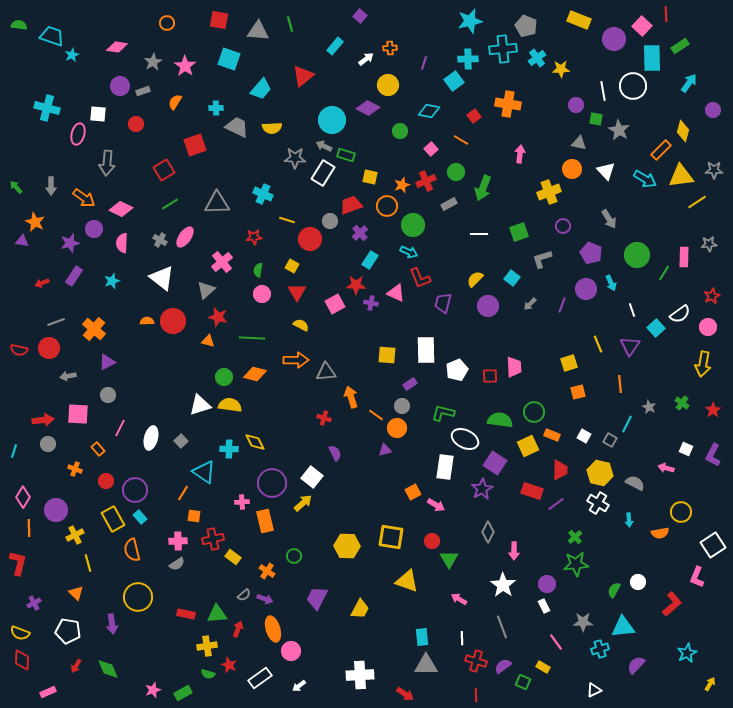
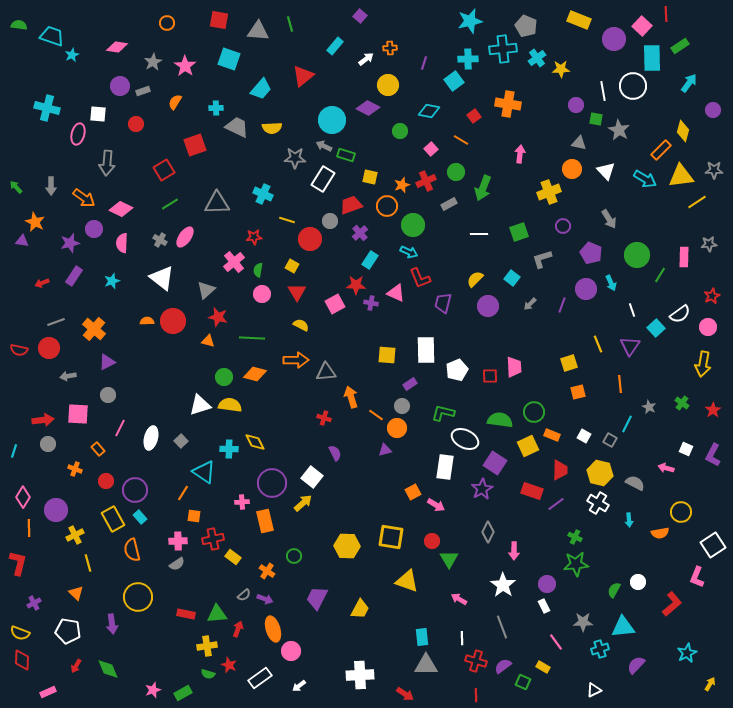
white rectangle at (323, 173): moved 6 px down
pink cross at (222, 262): moved 12 px right
green line at (664, 273): moved 4 px left, 2 px down
green cross at (575, 537): rotated 24 degrees counterclockwise
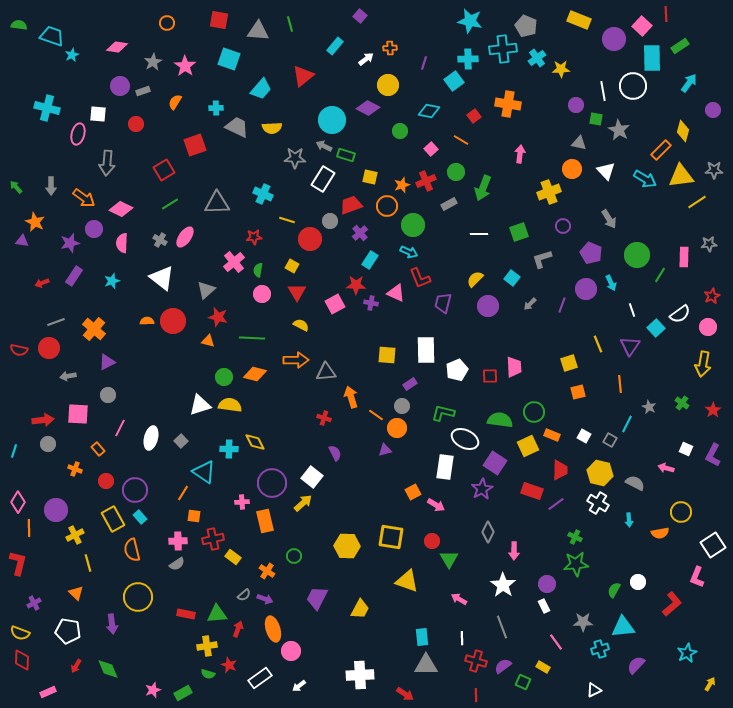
cyan star at (470, 21): rotated 25 degrees clockwise
pink diamond at (23, 497): moved 5 px left, 5 px down
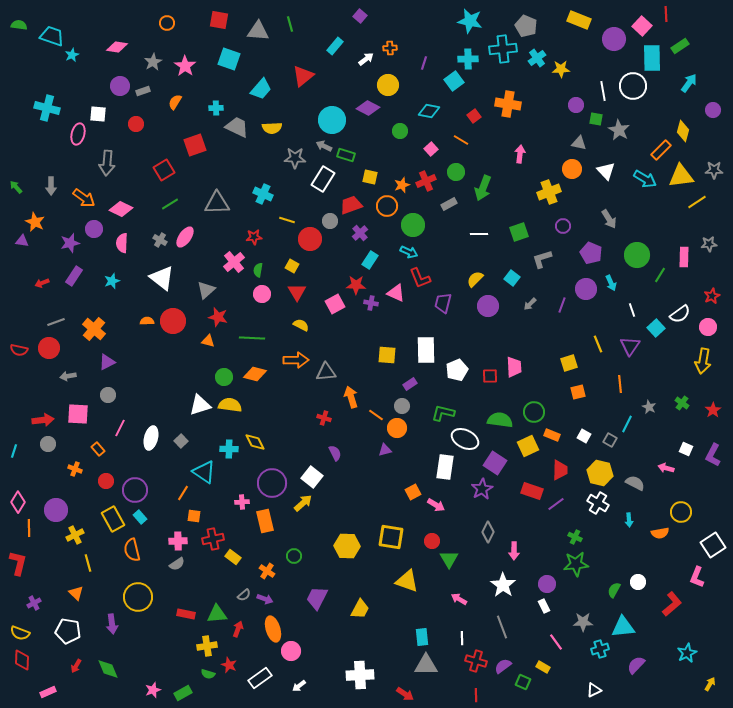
yellow arrow at (703, 364): moved 3 px up
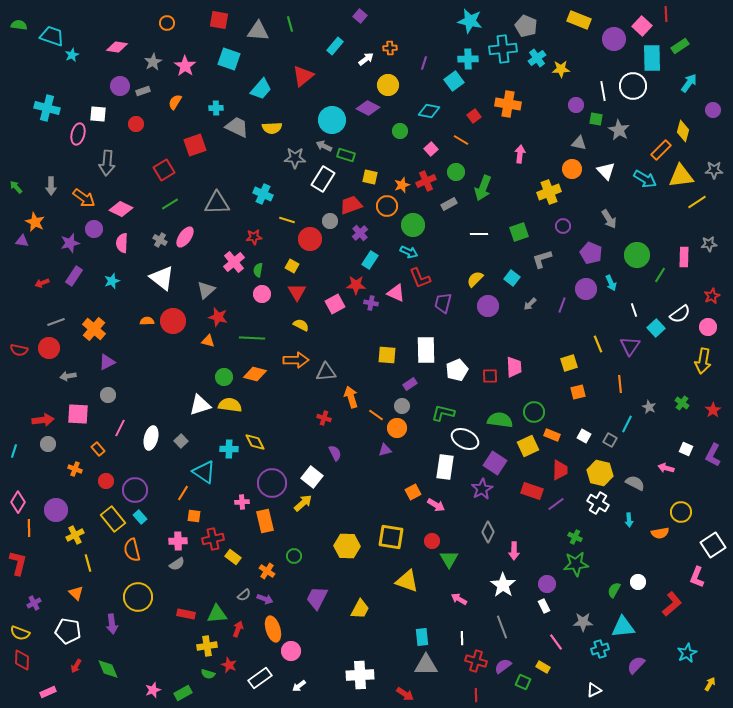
white line at (632, 310): moved 2 px right
yellow rectangle at (113, 519): rotated 10 degrees counterclockwise
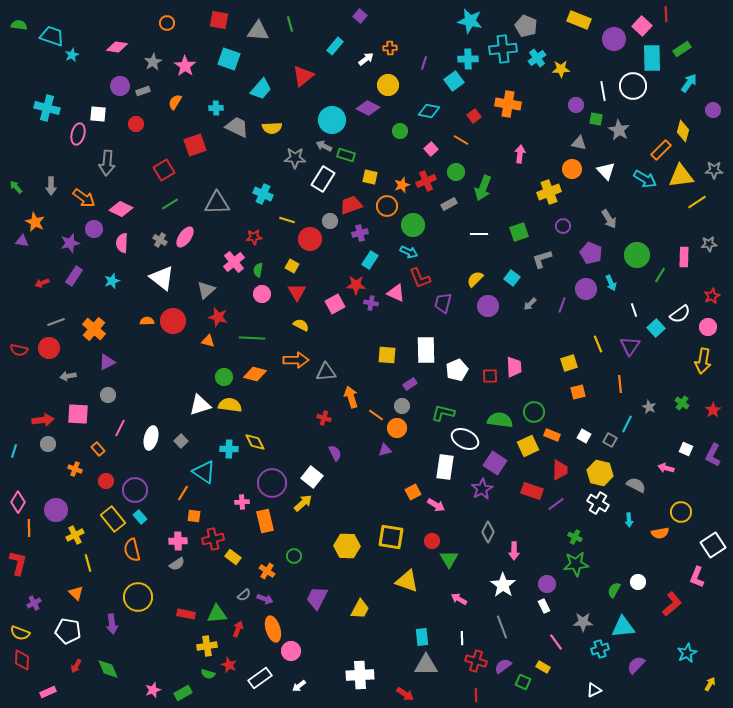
green rectangle at (680, 46): moved 2 px right, 3 px down
purple cross at (360, 233): rotated 28 degrees clockwise
gray semicircle at (635, 483): moved 1 px right, 2 px down
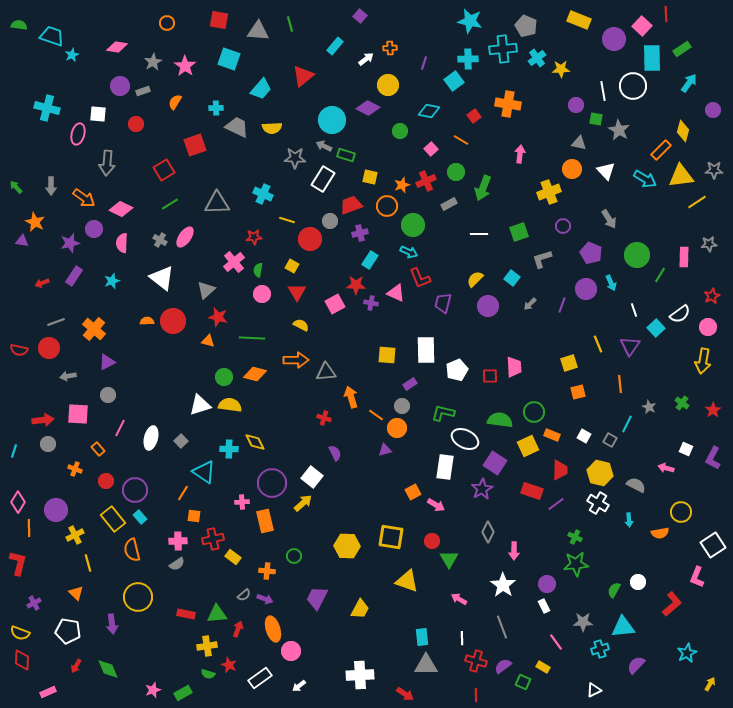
purple L-shape at (713, 455): moved 3 px down
orange cross at (267, 571): rotated 28 degrees counterclockwise
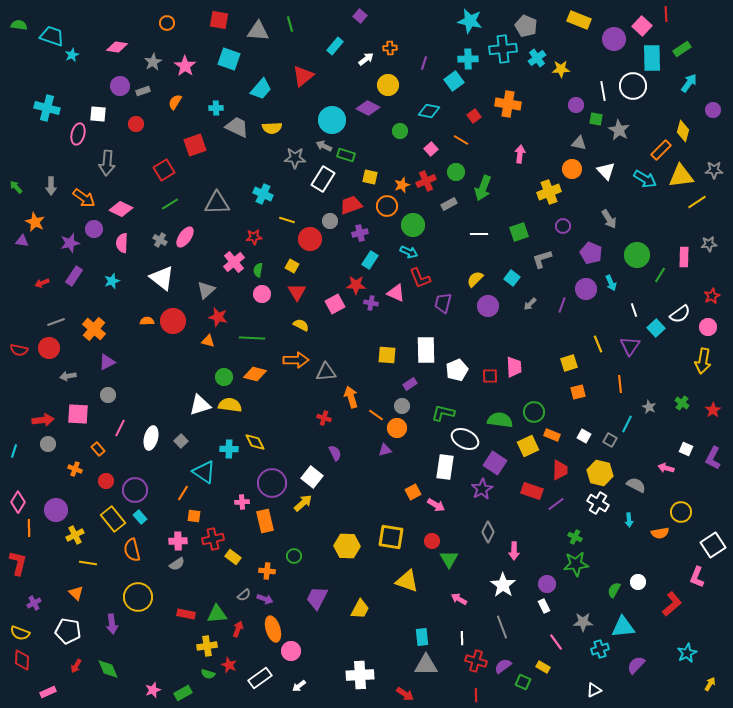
yellow line at (88, 563): rotated 66 degrees counterclockwise
